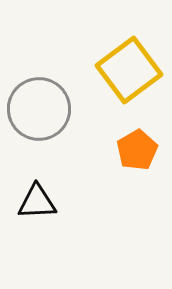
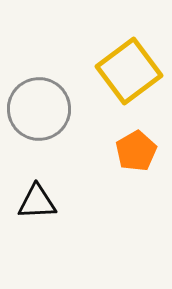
yellow square: moved 1 px down
orange pentagon: moved 1 px left, 1 px down
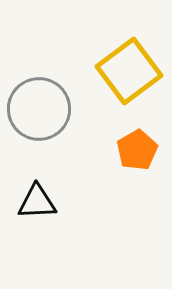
orange pentagon: moved 1 px right, 1 px up
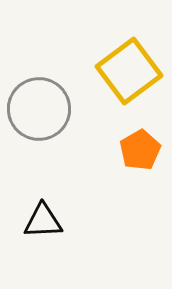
orange pentagon: moved 3 px right
black triangle: moved 6 px right, 19 px down
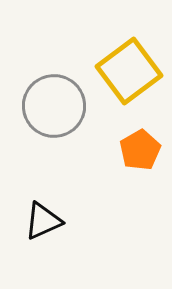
gray circle: moved 15 px right, 3 px up
black triangle: rotated 21 degrees counterclockwise
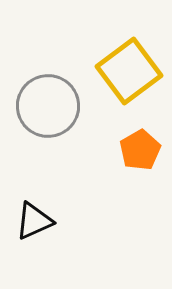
gray circle: moved 6 px left
black triangle: moved 9 px left
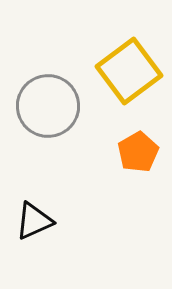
orange pentagon: moved 2 px left, 2 px down
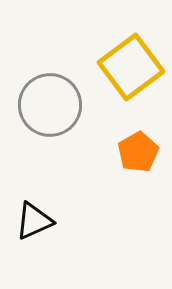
yellow square: moved 2 px right, 4 px up
gray circle: moved 2 px right, 1 px up
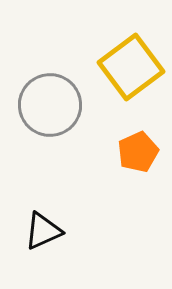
orange pentagon: rotated 6 degrees clockwise
black triangle: moved 9 px right, 10 px down
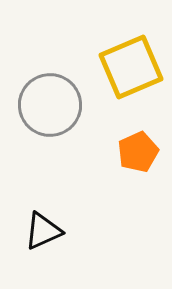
yellow square: rotated 14 degrees clockwise
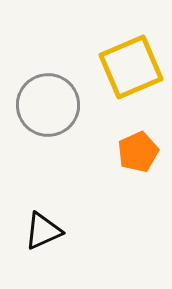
gray circle: moved 2 px left
